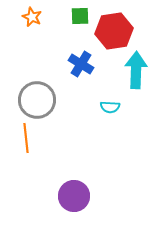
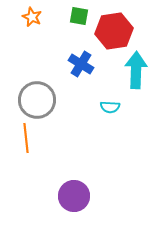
green square: moved 1 px left; rotated 12 degrees clockwise
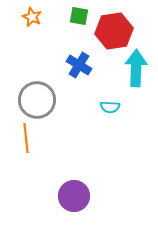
blue cross: moved 2 px left, 1 px down
cyan arrow: moved 2 px up
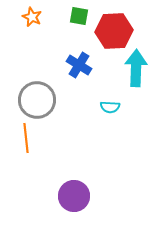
red hexagon: rotated 6 degrees clockwise
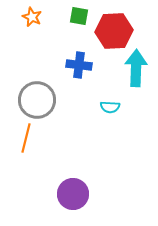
blue cross: rotated 25 degrees counterclockwise
orange line: rotated 20 degrees clockwise
purple circle: moved 1 px left, 2 px up
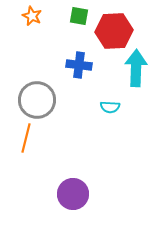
orange star: moved 1 px up
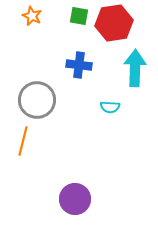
red hexagon: moved 8 px up; rotated 6 degrees counterclockwise
cyan arrow: moved 1 px left
orange line: moved 3 px left, 3 px down
purple circle: moved 2 px right, 5 px down
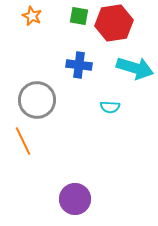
cyan arrow: rotated 105 degrees clockwise
orange line: rotated 40 degrees counterclockwise
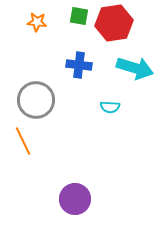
orange star: moved 5 px right, 6 px down; rotated 18 degrees counterclockwise
gray circle: moved 1 px left
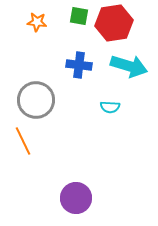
cyan arrow: moved 6 px left, 2 px up
purple circle: moved 1 px right, 1 px up
